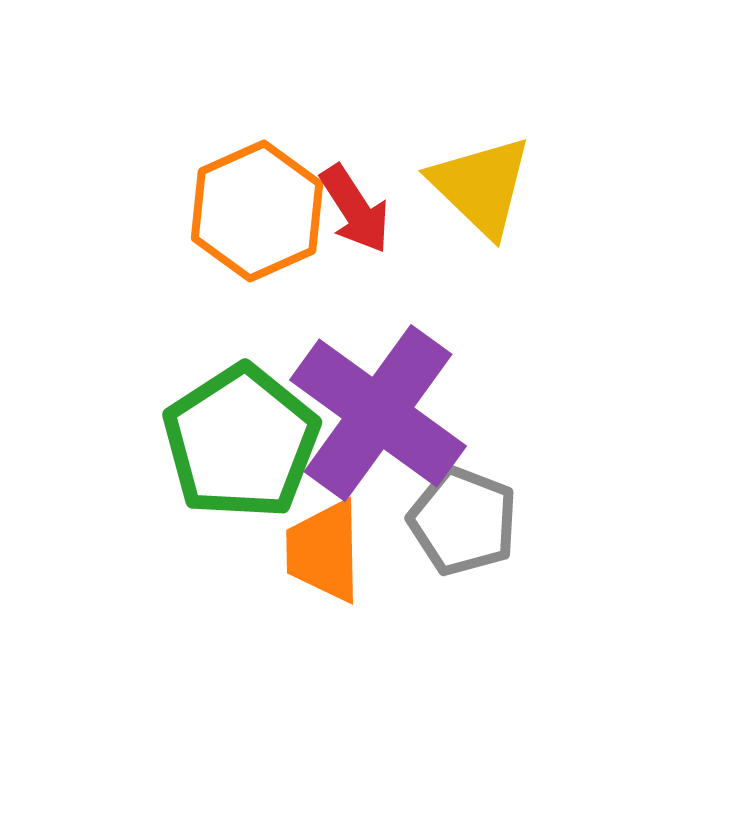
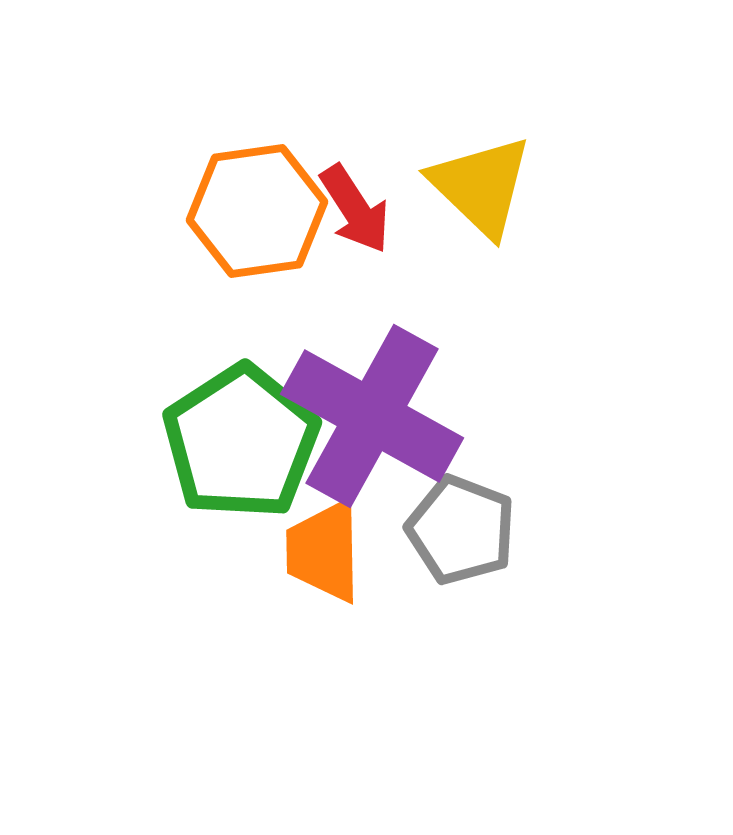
orange hexagon: rotated 16 degrees clockwise
purple cross: moved 6 px left, 3 px down; rotated 7 degrees counterclockwise
gray pentagon: moved 2 px left, 9 px down
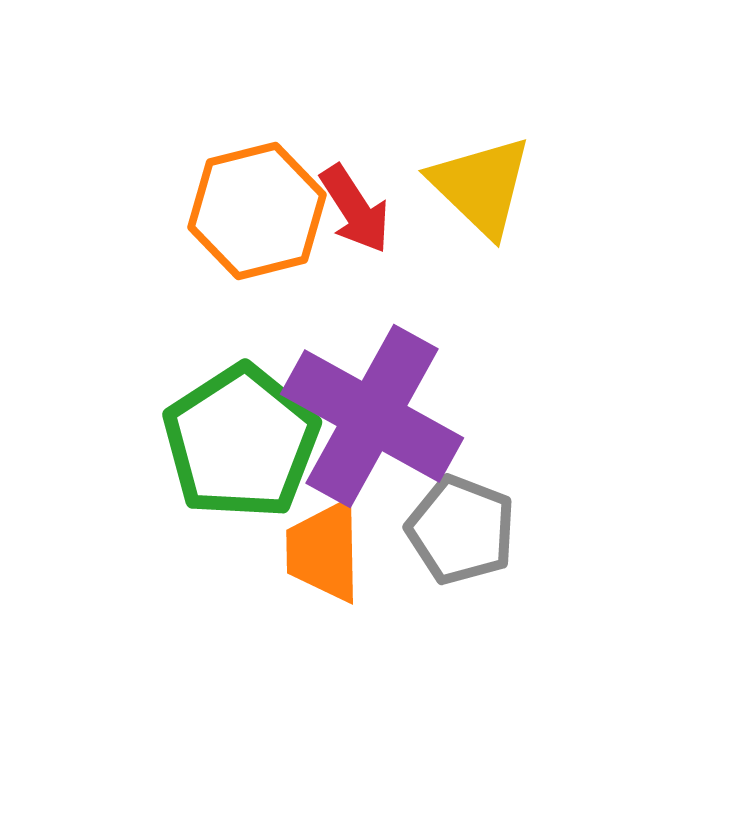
orange hexagon: rotated 6 degrees counterclockwise
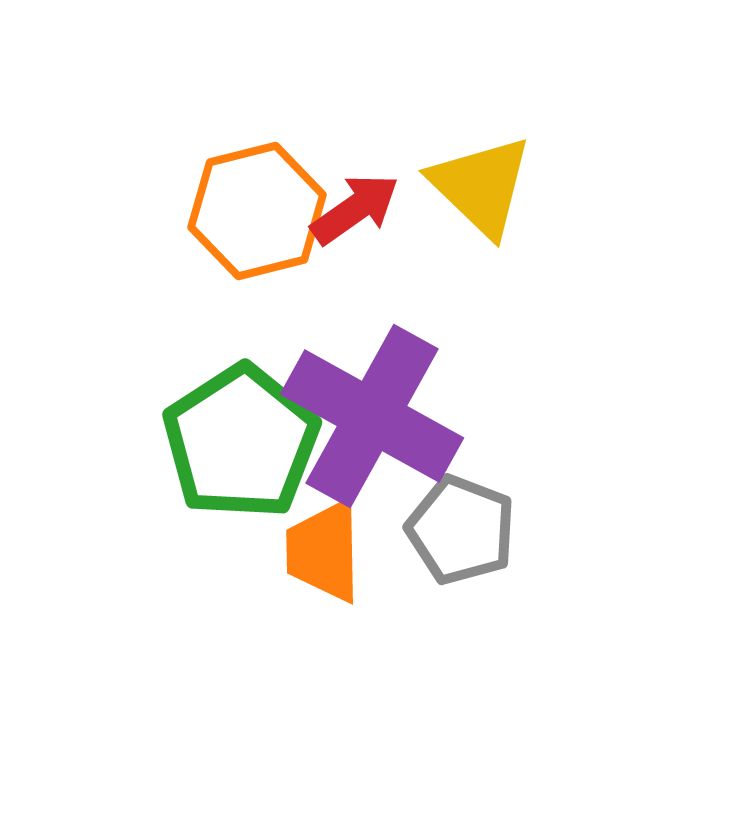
red arrow: rotated 92 degrees counterclockwise
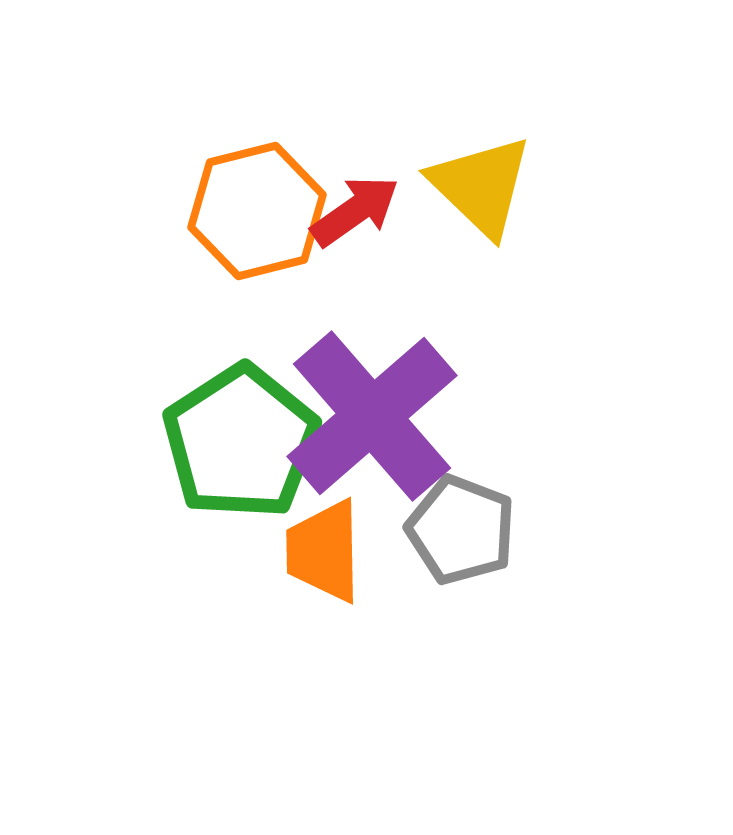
red arrow: moved 2 px down
purple cross: rotated 20 degrees clockwise
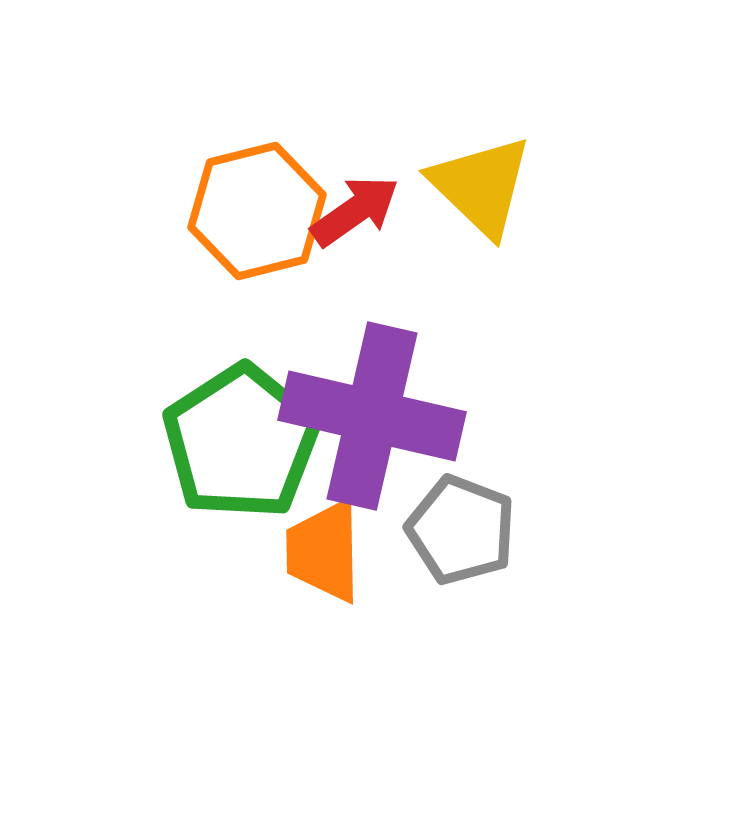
purple cross: rotated 36 degrees counterclockwise
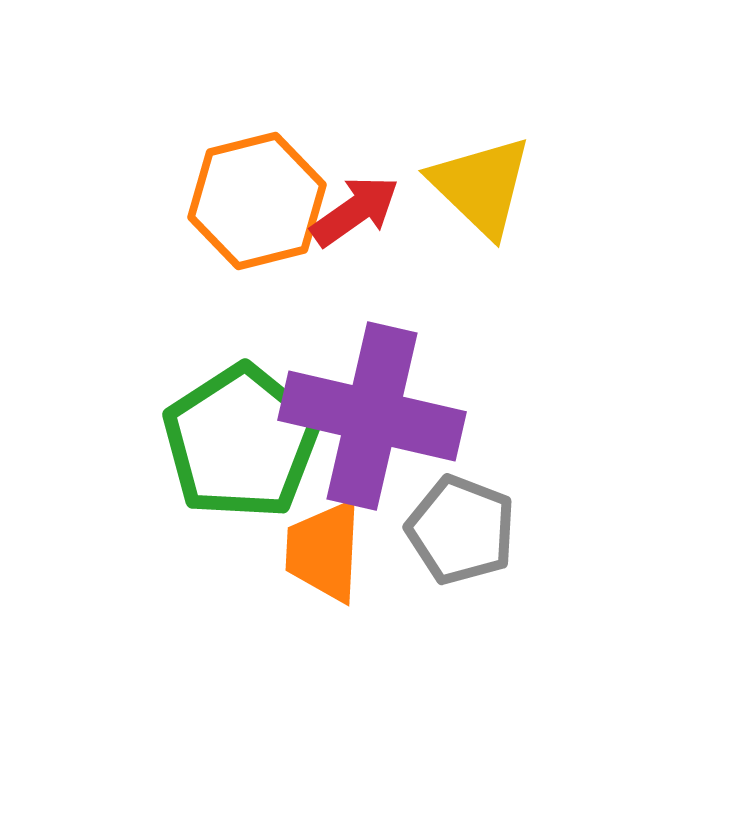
orange hexagon: moved 10 px up
orange trapezoid: rotated 4 degrees clockwise
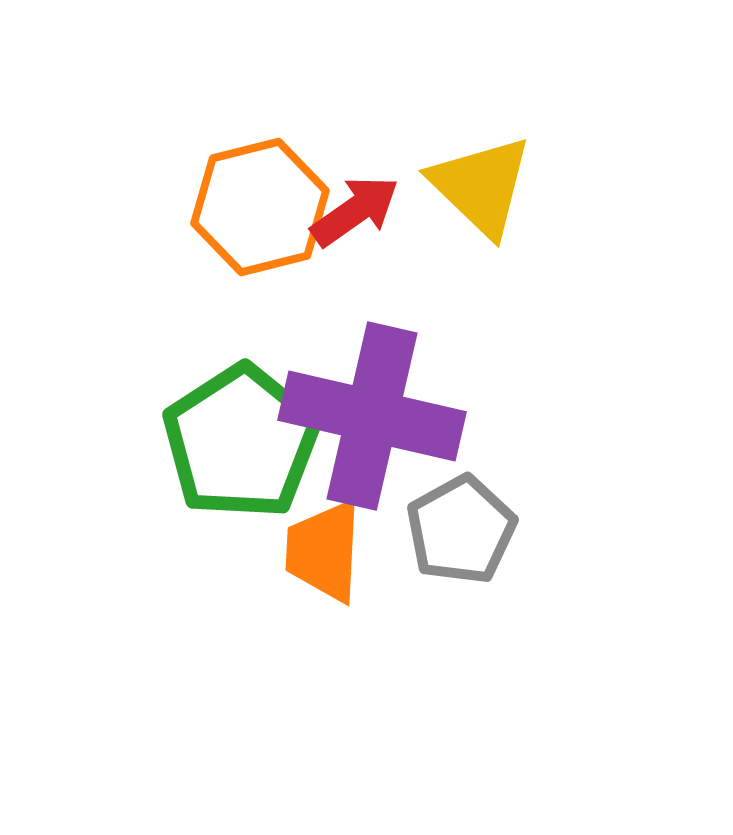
orange hexagon: moved 3 px right, 6 px down
gray pentagon: rotated 22 degrees clockwise
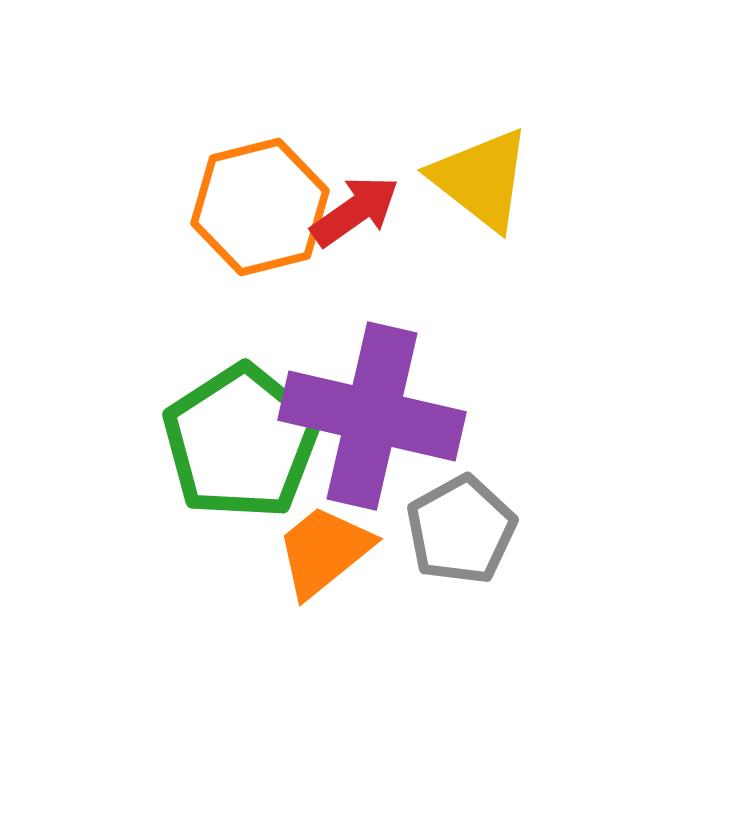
yellow triangle: moved 7 px up; rotated 6 degrees counterclockwise
orange trapezoid: rotated 48 degrees clockwise
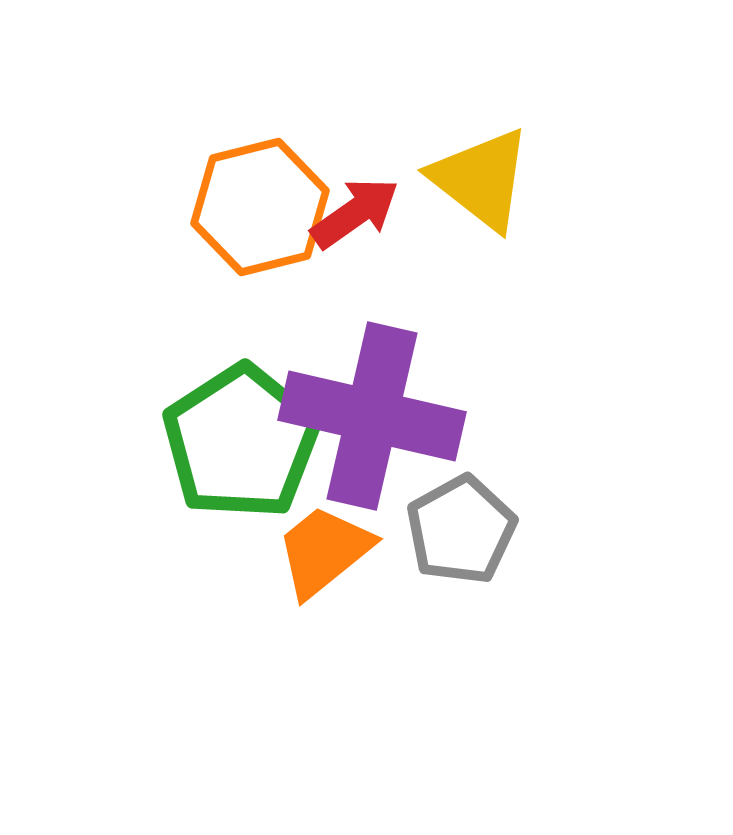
red arrow: moved 2 px down
